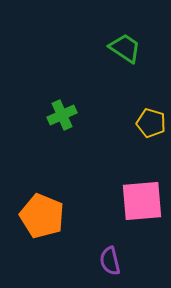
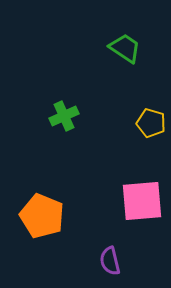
green cross: moved 2 px right, 1 px down
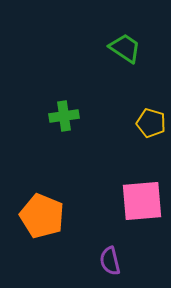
green cross: rotated 16 degrees clockwise
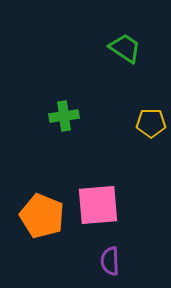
yellow pentagon: rotated 16 degrees counterclockwise
pink square: moved 44 px left, 4 px down
purple semicircle: rotated 12 degrees clockwise
